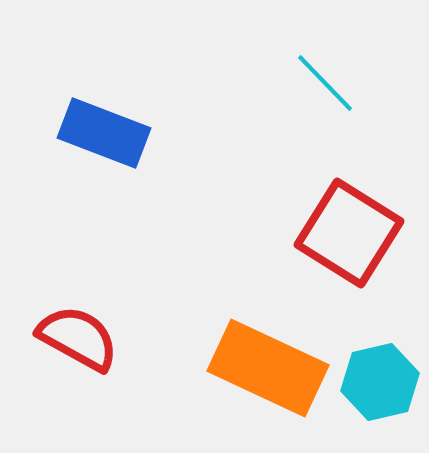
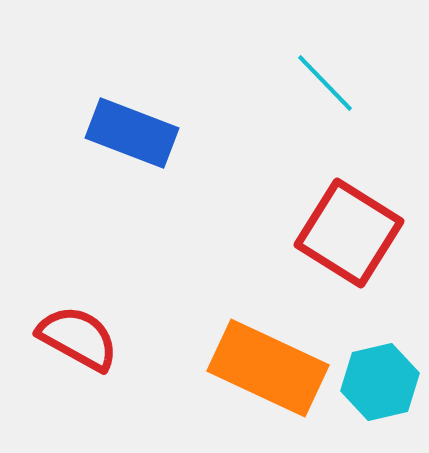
blue rectangle: moved 28 px right
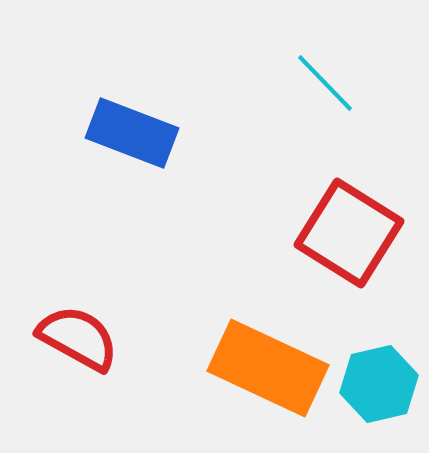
cyan hexagon: moved 1 px left, 2 px down
